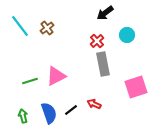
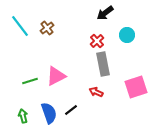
red arrow: moved 2 px right, 12 px up
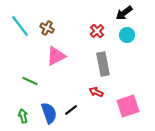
black arrow: moved 19 px right
brown cross: rotated 24 degrees counterclockwise
red cross: moved 10 px up
pink triangle: moved 20 px up
green line: rotated 42 degrees clockwise
pink square: moved 8 px left, 19 px down
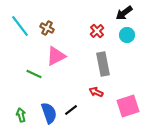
green line: moved 4 px right, 7 px up
green arrow: moved 2 px left, 1 px up
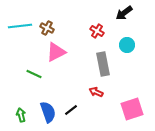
cyan line: rotated 60 degrees counterclockwise
red cross: rotated 16 degrees counterclockwise
cyan circle: moved 10 px down
pink triangle: moved 4 px up
pink square: moved 4 px right, 3 px down
blue semicircle: moved 1 px left, 1 px up
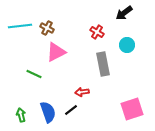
red cross: moved 1 px down
red arrow: moved 14 px left; rotated 32 degrees counterclockwise
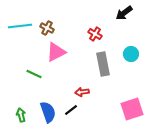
red cross: moved 2 px left, 2 px down
cyan circle: moved 4 px right, 9 px down
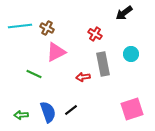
red arrow: moved 1 px right, 15 px up
green arrow: rotated 80 degrees counterclockwise
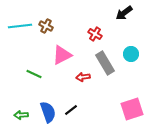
brown cross: moved 1 px left, 2 px up
pink triangle: moved 6 px right, 3 px down
gray rectangle: moved 2 px right, 1 px up; rotated 20 degrees counterclockwise
